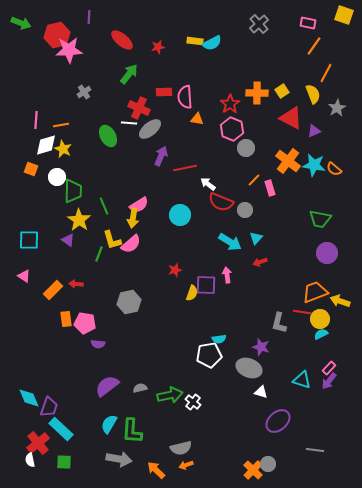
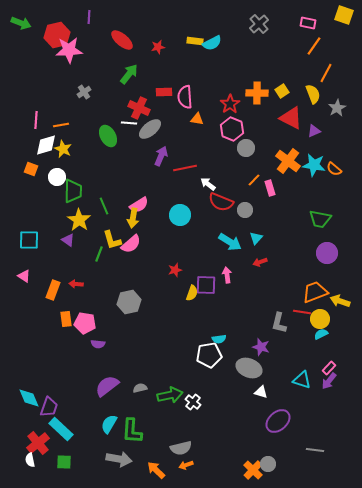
orange rectangle at (53, 290): rotated 24 degrees counterclockwise
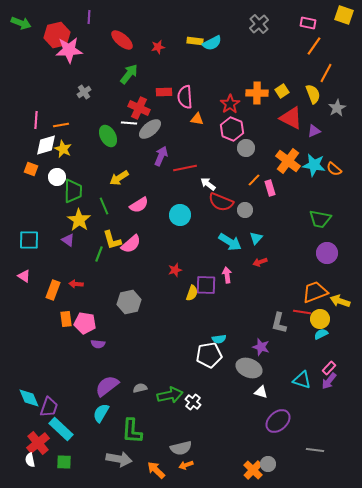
yellow arrow at (133, 218): moved 14 px left, 40 px up; rotated 48 degrees clockwise
cyan semicircle at (109, 424): moved 8 px left, 11 px up
